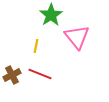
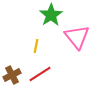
red line: rotated 55 degrees counterclockwise
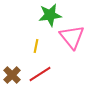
green star: moved 1 px left; rotated 25 degrees clockwise
pink triangle: moved 5 px left
brown cross: rotated 18 degrees counterclockwise
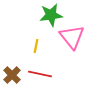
green star: moved 1 px right
red line: rotated 45 degrees clockwise
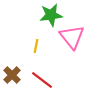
red line: moved 2 px right, 6 px down; rotated 25 degrees clockwise
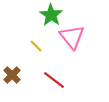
green star: rotated 30 degrees counterclockwise
yellow line: rotated 56 degrees counterclockwise
red line: moved 12 px right
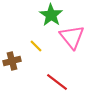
brown cross: moved 14 px up; rotated 30 degrees clockwise
red line: moved 3 px right, 2 px down
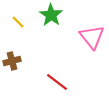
pink triangle: moved 20 px right
yellow line: moved 18 px left, 24 px up
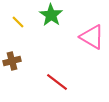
pink triangle: rotated 20 degrees counterclockwise
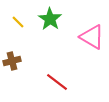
green star: moved 1 px left, 4 px down
